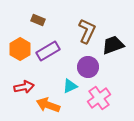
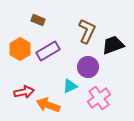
red arrow: moved 5 px down
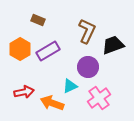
orange arrow: moved 4 px right, 2 px up
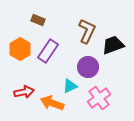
purple rectangle: rotated 25 degrees counterclockwise
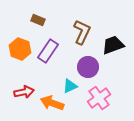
brown L-shape: moved 5 px left, 1 px down
orange hexagon: rotated 10 degrees counterclockwise
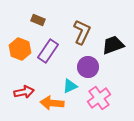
orange arrow: rotated 15 degrees counterclockwise
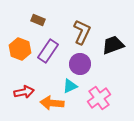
purple circle: moved 8 px left, 3 px up
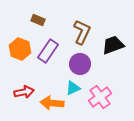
cyan triangle: moved 3 px right, 2 px down
pink cross: moved 1 px right, 1 px up
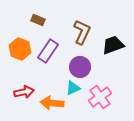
purple circle: moved 3 px down
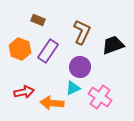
pink cross: rotated 20 degrees counterclockwise
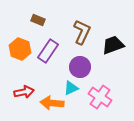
cyan triangle: moved 2 px left
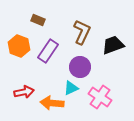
orange hexagon: moved 1 px left, 3 px up
